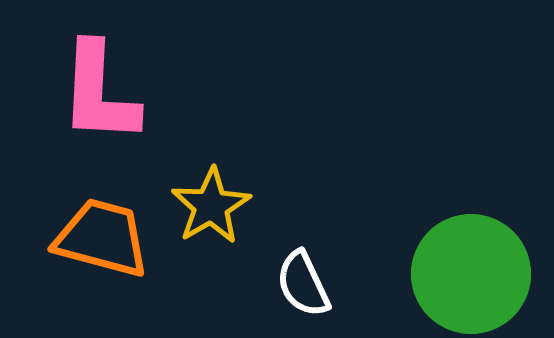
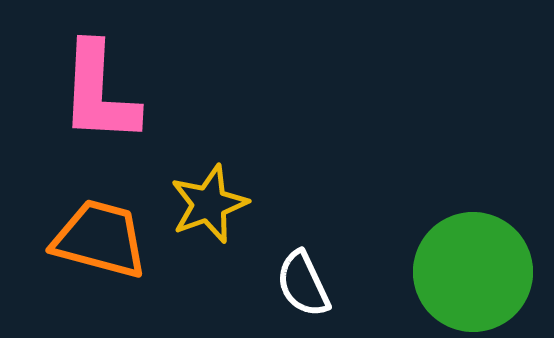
yellow star: moved 2 px left, 2 px up; rotated 10 degrees clockwise
orange trapezoid: moved 2 px left, 1 px down
green circle: moved 2 px right, 2 px up
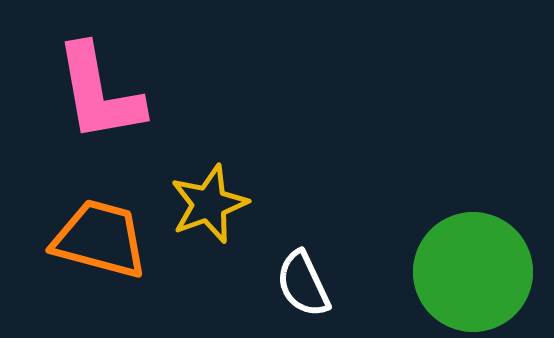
pink L-shape: rotated 13 degrees counterclockwise
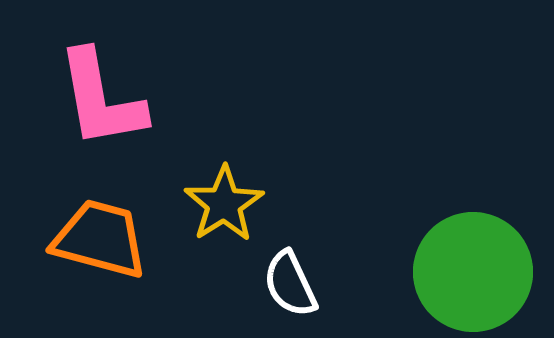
pink L-shape: moved 2 px right, 6 px down
yellow star: moved 15 px right; rotated 12 degrees counterclockwise
white semicircle: moved 13 px left
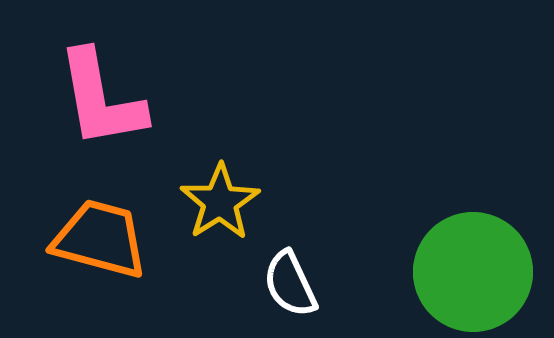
yellow star: moved 4 px left, 2 px up
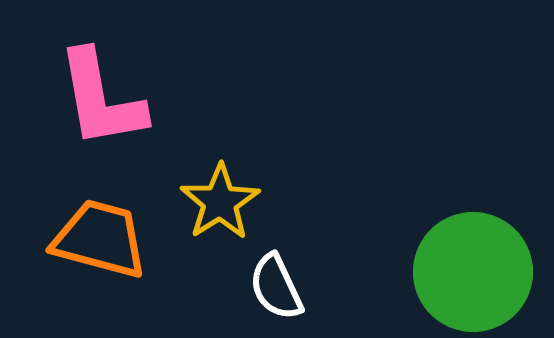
white semicircle: moved 14 px left, 3 px down
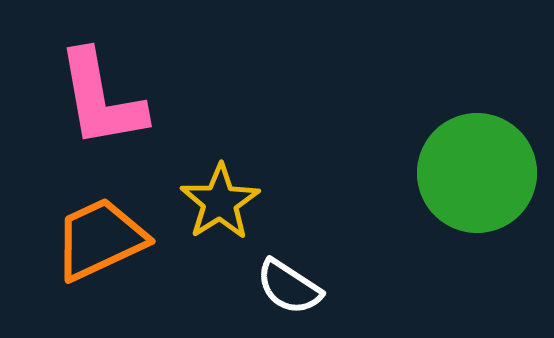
orange trapezoid: rotated 40 degrees counterclockwise
green circle: moved 4 px right, 99 px up
white semicircle: moved 13 px right; rotated 32 degrees counterclockwise
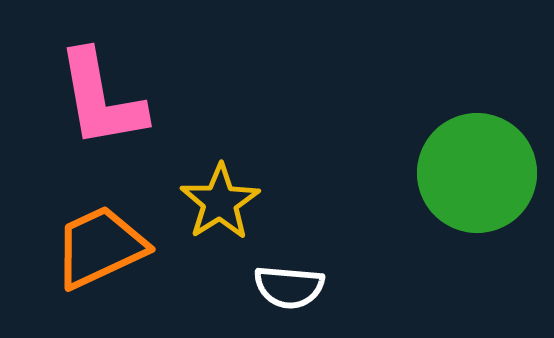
orange trapezoid: moved 8 px down
white semicircle: rotated 28 degrees counterclockwise
